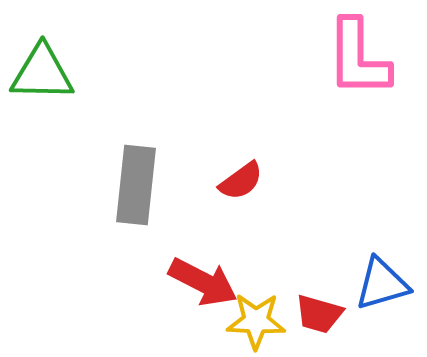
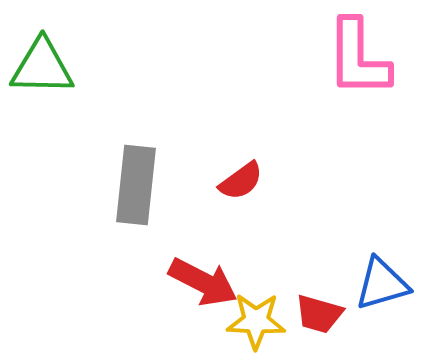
green triangle: moved 6 px up
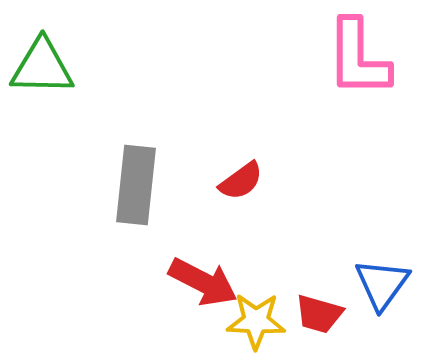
blue triangle: rotated 38 degrees counterclockwise
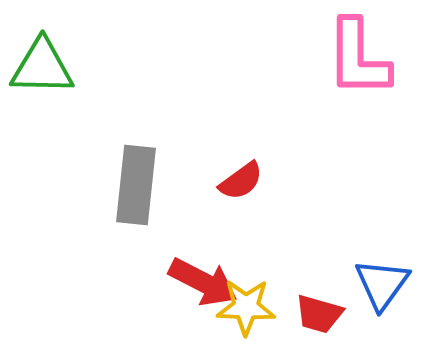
yellow star: moved 10 px left, 14 px up
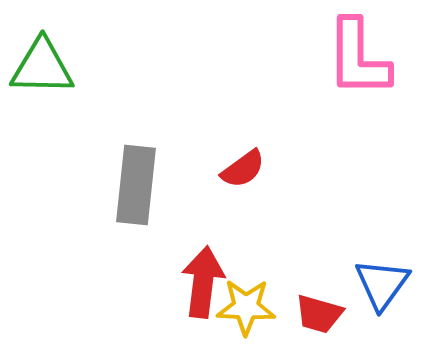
red semicircle: moved 2 px right, 12 px up
red arrow: rotated 110 degrees counterclockwise
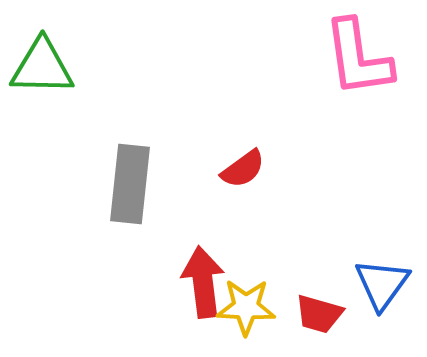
pink L-shape: rotated 8 degrees counterclockwise
gray rectangle: moved 6 px left, 1 px up
red arrow: rotated 14 degrees counterclockwise
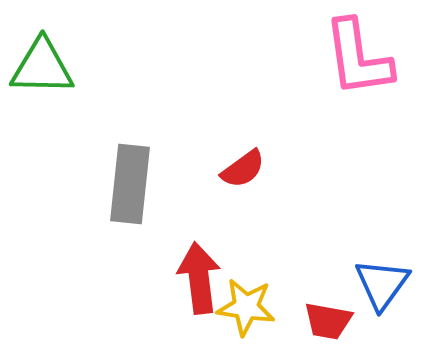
red arrow: moved 4 px left, 4 px up
yellow star: rotated 6 degrees clockwise
red trapezoid: moved 9 px right, 7 px down; rotated 6 degrees counterclockwise
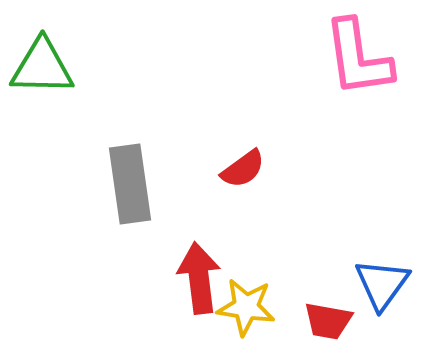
gray rectangle: rotated 14 degrees counterclockwise
